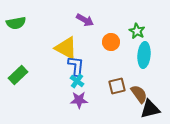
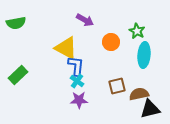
brown semicircle: rotated 66 degrees counterclockwise
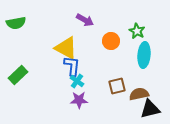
orange circle: moved 1 px up
blue L-shape: moved 4 px left
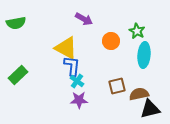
purple arrow: moved 1 px left, 1 px up
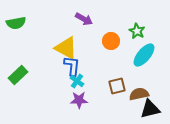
cyan ellipse: rotated 35 degrees clockwise
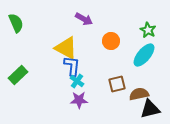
green semicircle: rotated 102 degrees counterclockwise
green star: moved 11 px right, 1 px up
brown square: moved 2 px up
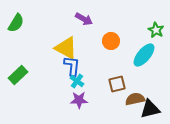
green semicircle: rotated 54 degrees clockwise
green star: moved 8 px right
brown semicircle: moved 4 px left, 5 px down
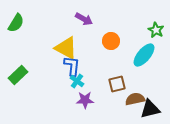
purple star: moved 6 px right
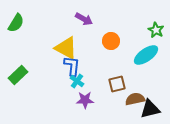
cyan ellipse: moved 2 px right; rotated 15 degrees clockwise
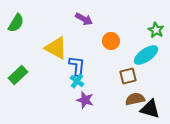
yellow triangle: moved 10 px left
blue L-shape: moved 5 px right
brown square: moved 11 px right, 8 px up
purple star: rotated 18 degrees clockwise
black triangle: rotated 30 degrees clockwise
